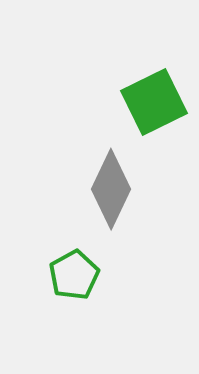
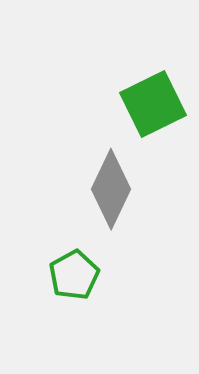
green square: moved 1 px left, 2 px down
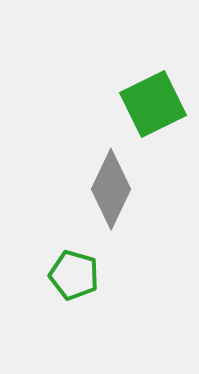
green pentagon: rotated 27 degrees counterclockwise
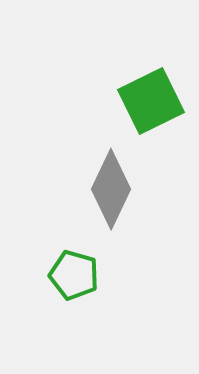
green square: moved 2 px left, 3 px up
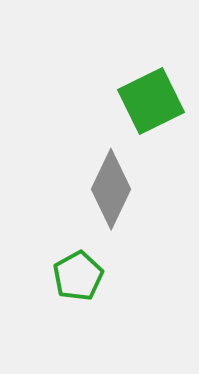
green pentagon: moved 4 px right, 1 px down; rotated 27 degrees clockwise
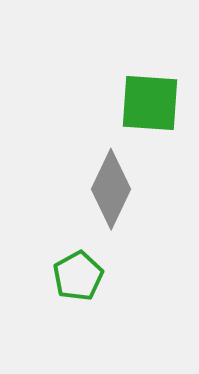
green square: moved 1 px left, 2 px down; rotated 30 degrees clockwise
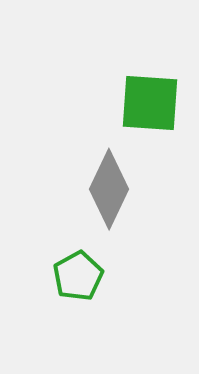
gray diamond: moved 2 px left
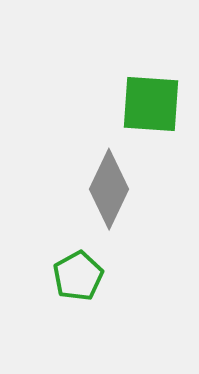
green square: moved 1 px right, 1 px down
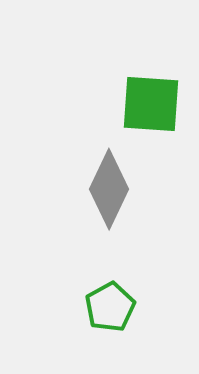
green pentagon: moved 32 px right, 31 px down
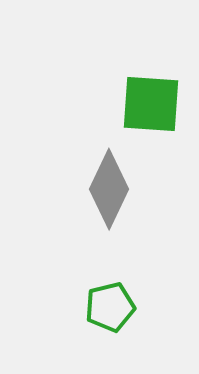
green pentagon: rotated 15 degrees clockwise
